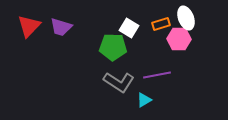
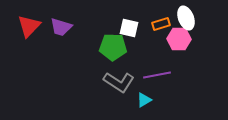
white square: rotated 18 degrees counterclockwise
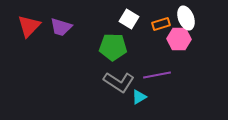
white square: moved 9 px up; rotated 18 degrees clockwise
cyan triangle: moved 5 px left, 3 px up
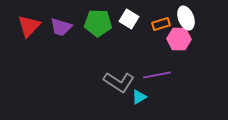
green pentagon: moved 15 px left, 24 px up
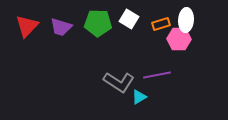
white ellipse: moved 2 px down; rotated 25 degrees clockwise
red triangle: moved 2 px left
